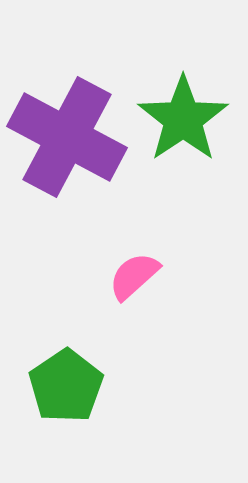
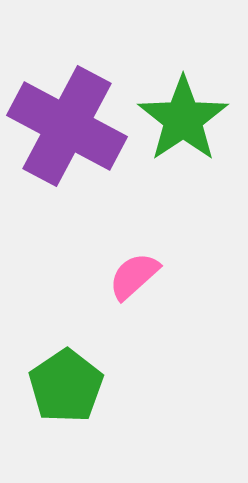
purple cross: moved 11 px up
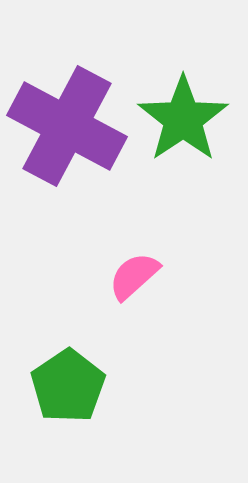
green pentagon: moved 2 px right
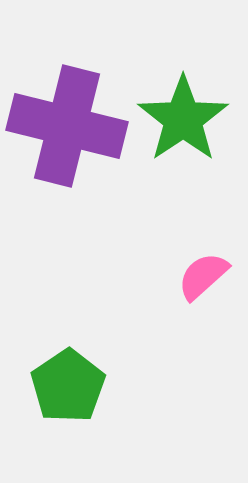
purple cross: rotated 14 degrees counterclockwise
pink semicircle: moved 69 px right
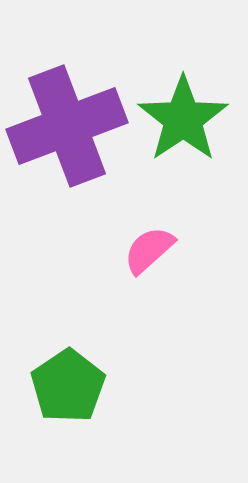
purple cross: rotated 35 degrees counterclockwise
pink semicircle: moved 54 px left, 26 px up
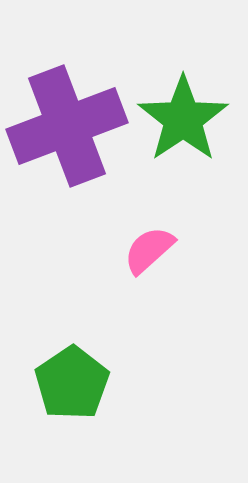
green pentagon: moved 4 px right, 3 px up
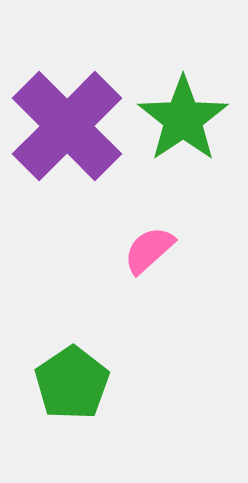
purple cross: rotated 24 degrees counterclockwise
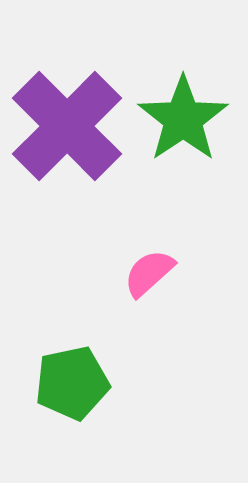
pink semicircle: moved 23 px down
green pentagon: rotated 22 degrees clockwise
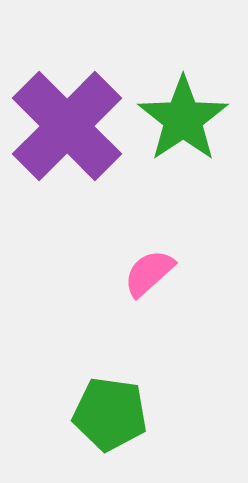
green pentagon: moved 38 px right, 31 px down; rotated 20 degrees clockwise
